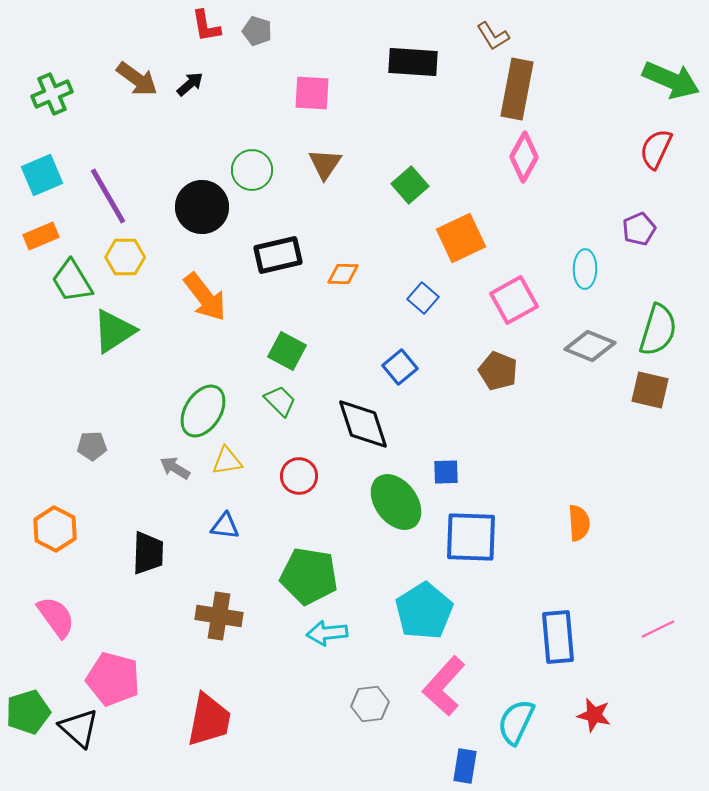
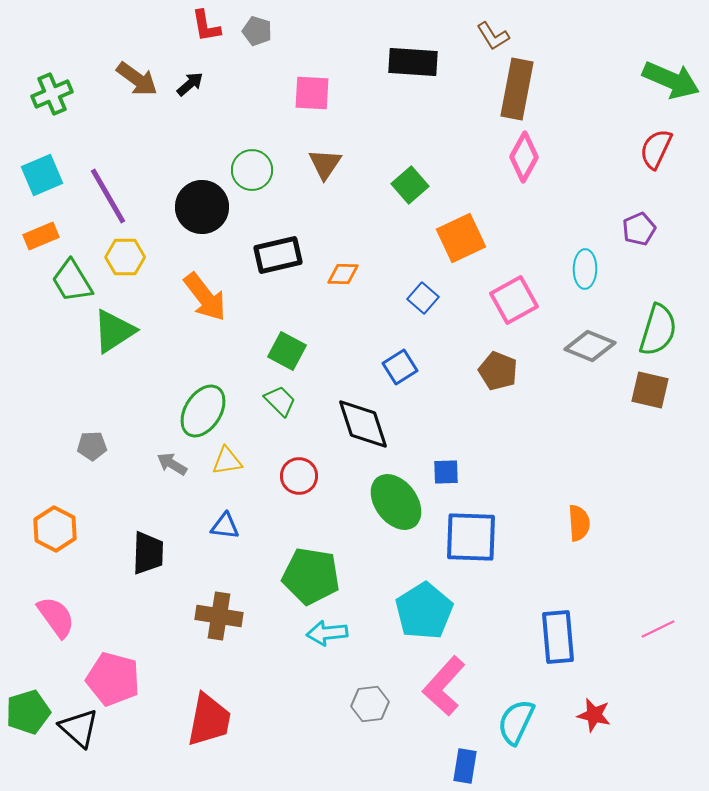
blue square at (400, 367): rotated 8 degrees clockwise
gray arrow at (175, 468): moved 3 px left, 4 px up
green pentagon at (309, 576): moved 2 px right
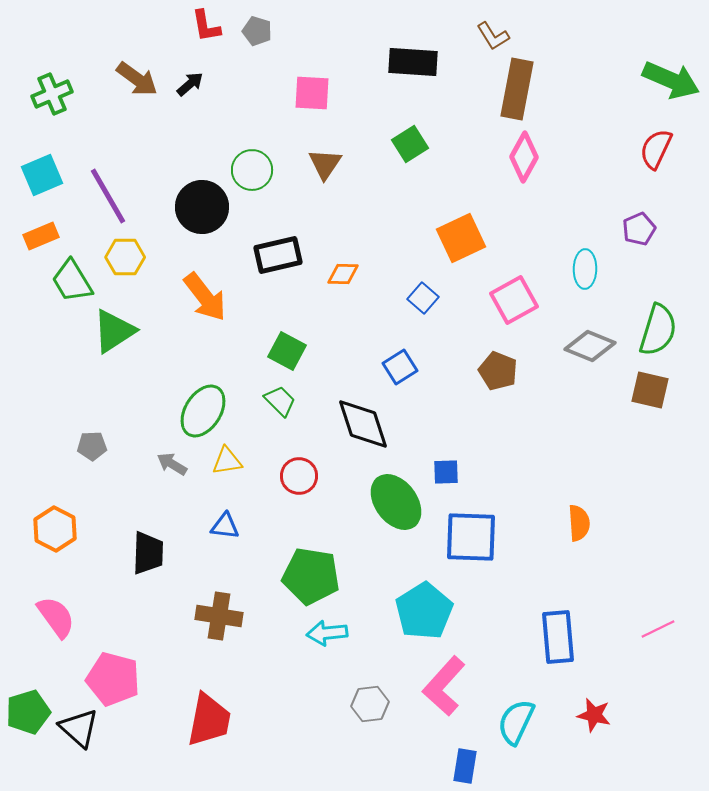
green square at (410, 185): moved 41 px up; rotated 9 degrees clockwise
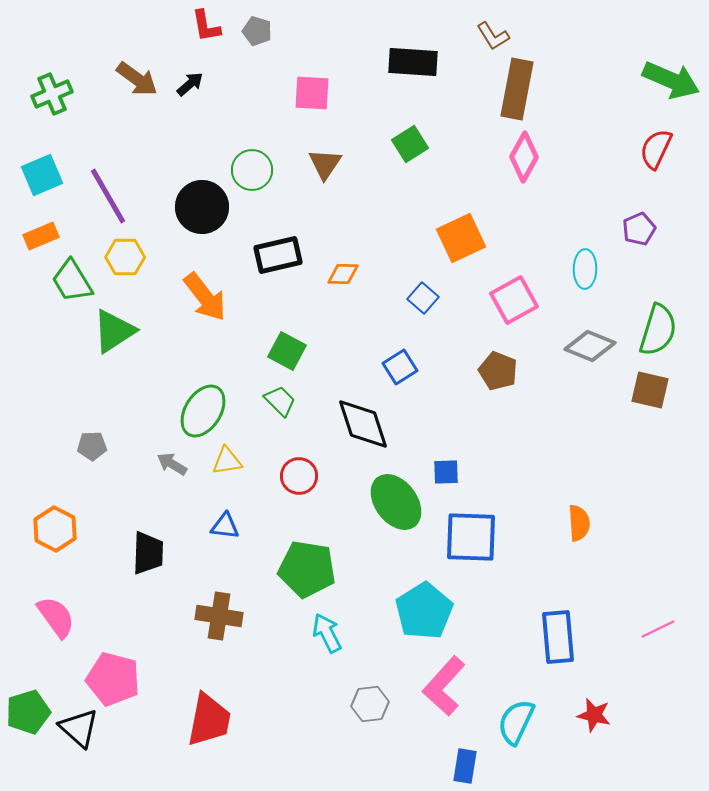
green pentagon at (311, 576): moved 4 px left, 7 px up
cyan arrow at (327, 633): rotated 69 degrees clockwise
